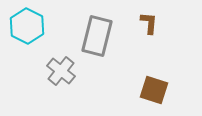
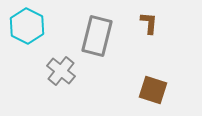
brown square: moved 1 px left
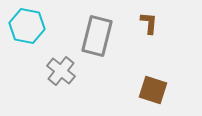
cyan hexagon: rotated 16 degrees counterclockwise
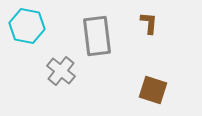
gray rectangle: rotated 21 degrees counterclockwise
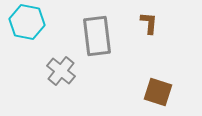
cyan hexagon: moved 4 px up
brown square: moved 5 px right, 2 px down
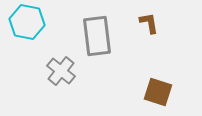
brown L-shape: rotated 15 degrees counterclockwise
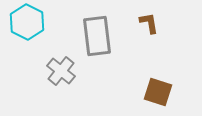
cyan hexagon: rotated 16 degrees clockwise
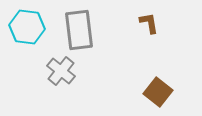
cyan hexagon: moved 5 px down; rotated 20 degrees counterclockwise
gray rectangle: moved 18 px left, 6 px up
brown square: rotated 20 degrees clockwise
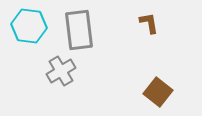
cyan hexagon: moved 2 px right, 1 px up
gray cross: rotated 20 degrees clockwise
